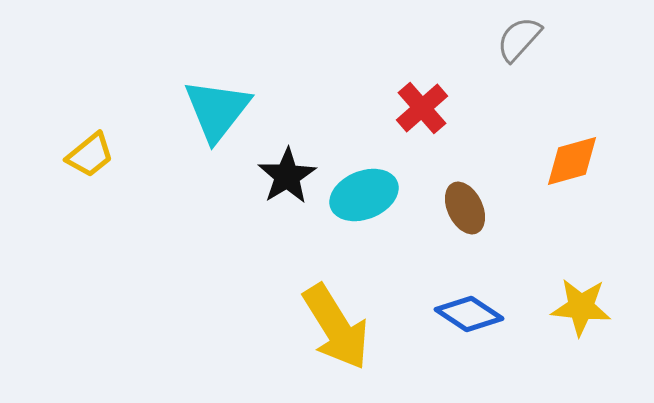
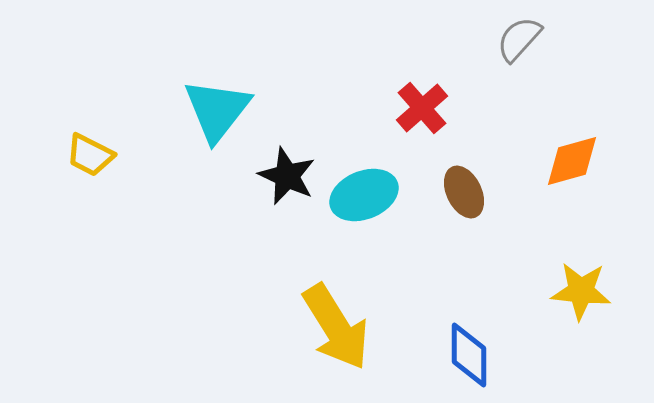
yellow trapezoid: rotated 66 degrees clockwise
black star: rotated 16 degrees counterclockwise
brown ellipse: moved 1 px left, 16 px up
yellow star: moved 16 px up
blue diamond: moved 41 px down; rotated 56 degrees clockwise
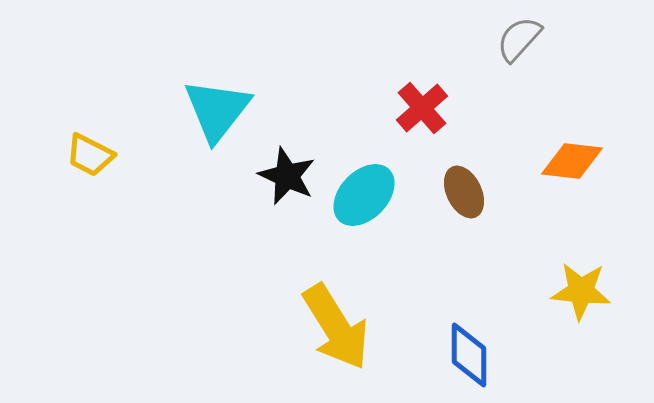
orange diamond: rotated 22 degrees clockwise
cyan ellipse: rotated 24 degrees counterclockwise
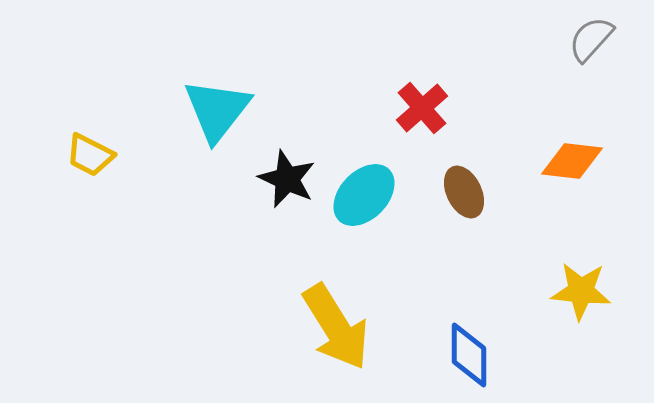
gray semicircle: moved 72 px right
black star: moved 3 px down
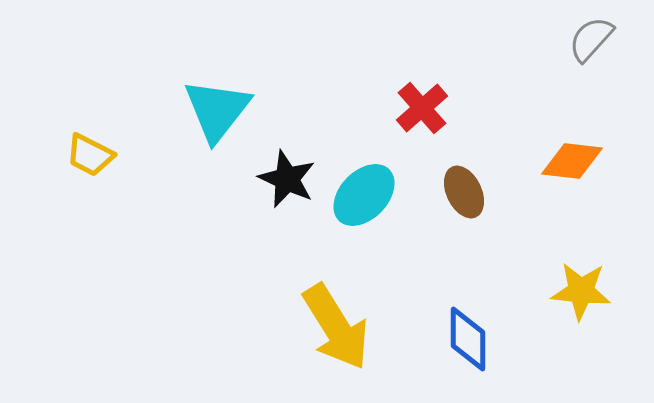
blue diamond: moved 1 px left, 16 px up
